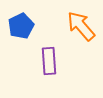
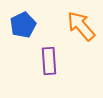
blue pentagon: moved 2 px right, 1 px up
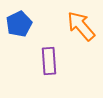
blue pentagon: moved 4 px left, 1 px up
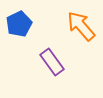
purple rectangle: moved 3 px right, 1 px down; rotated 32 degrees counterclockwise
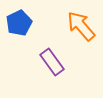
blue pentagon: moved 1 px up
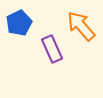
purple rectangle: moved 13 px up; rotated 12 degrees clockwise
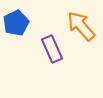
blue pentagon: moved 3 px left
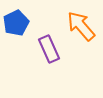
purple rectangle: moved 3 px left
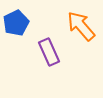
purple rectangle: moved 3 px down
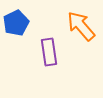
purple rectangle: rotated 16 degrees clockwise
